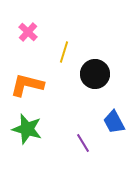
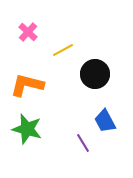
yellow line: moved 1 px left, 2 px up; rotated 45 degrees clockwise
blue trapezoid: moved 9 px left, 1 px up
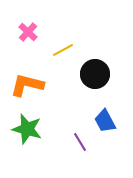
purple line: moved 3 px left, 1 px up
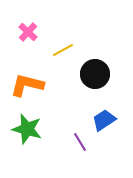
blue trapezoid: moved 1 px left, 1 px up; rotated 85 degrees clockwise
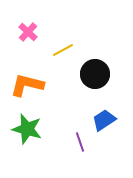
purple line: rotated 12 degrees clockwise
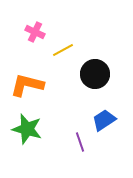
pink cross: moved 7 px right; rotated 18 degrees counterclockwise
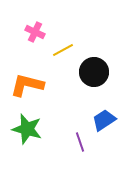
black circle: moved 1 px left, 2 px up
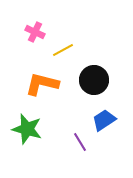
black circle: moved 8 px down
orange L-shape: moved 15 px right, 1 px up
purple line: rotated 12 degrees counterclockwise
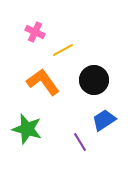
orange L-shape: moved 1 px right, 2 px up; rotated 40 degrees clockwise
